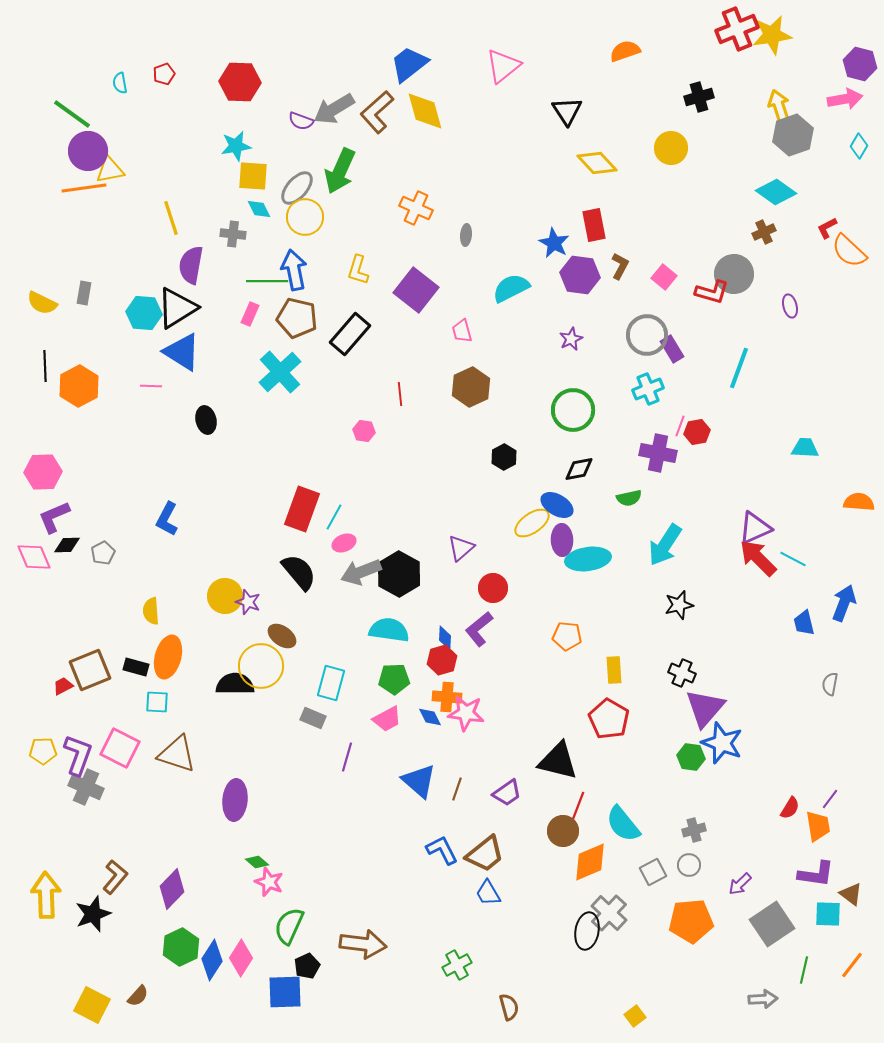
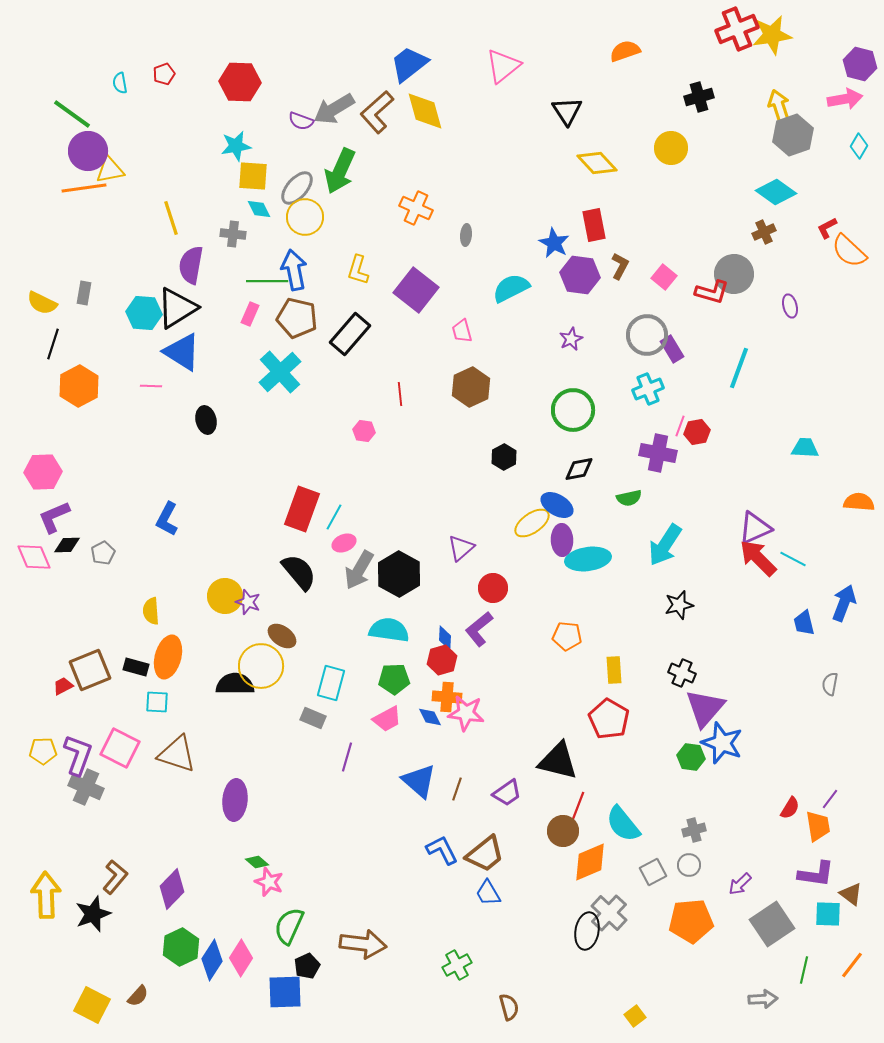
black line at (45, 366): moved 8 px right, 22 px up; rotated 20 degrees clockwise
gray arrow at (361, 572): moved 2 px left, 2 px up; rotated 39 degrees counterclockwise
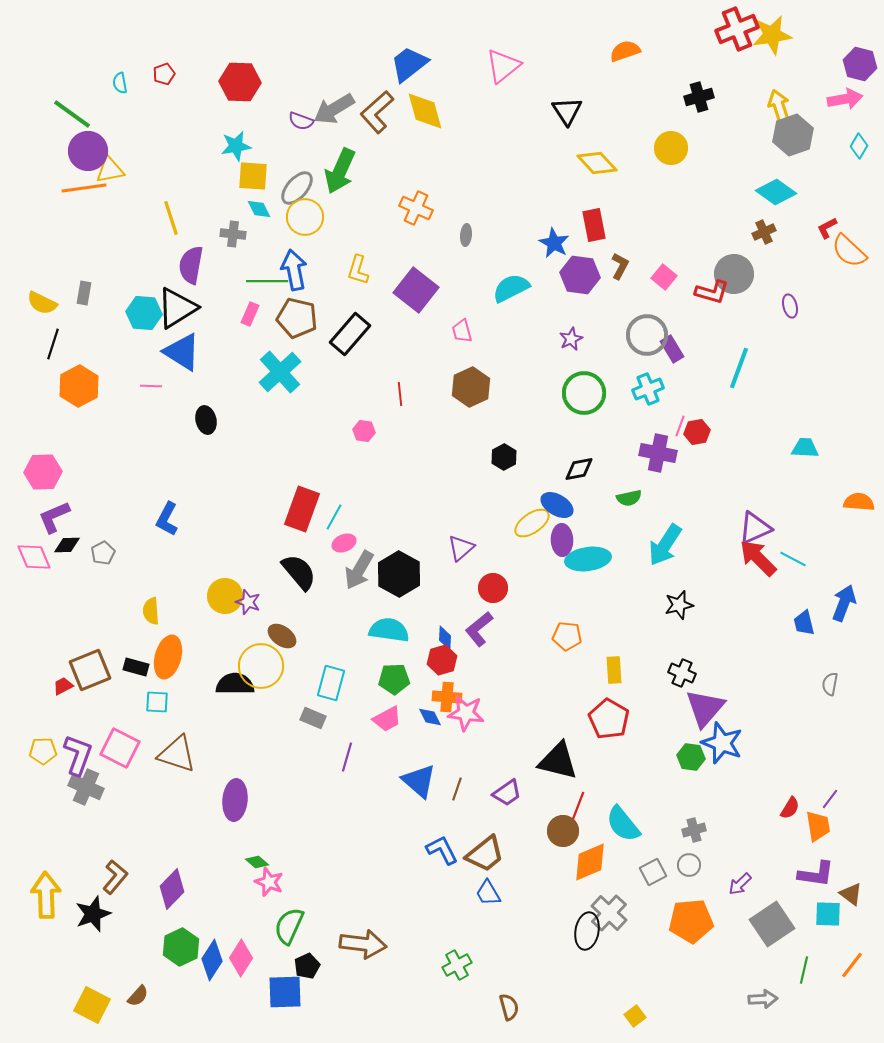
green circle at (573, 410): moved 11 px right, 17 px up
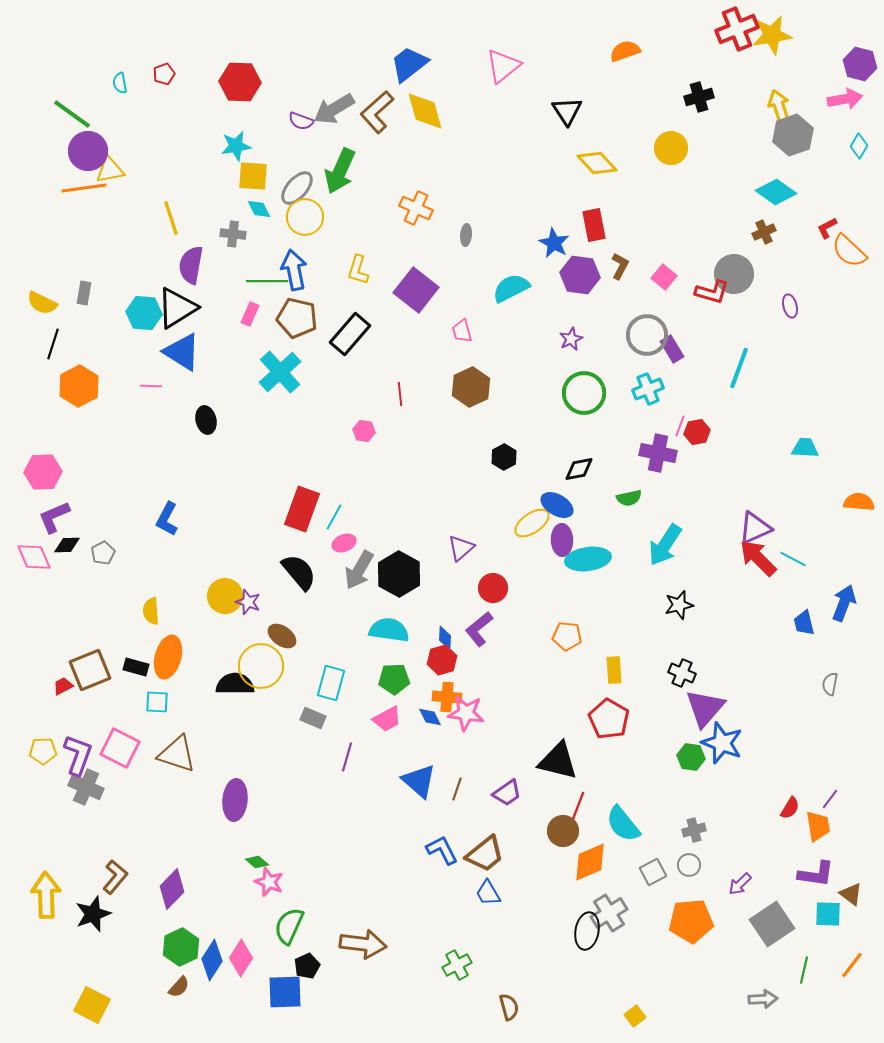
gray cross at (609, 913): rotated 15 degrees clockwise
brown semicircle at (138, 996): moved 41 px right, 9 px up
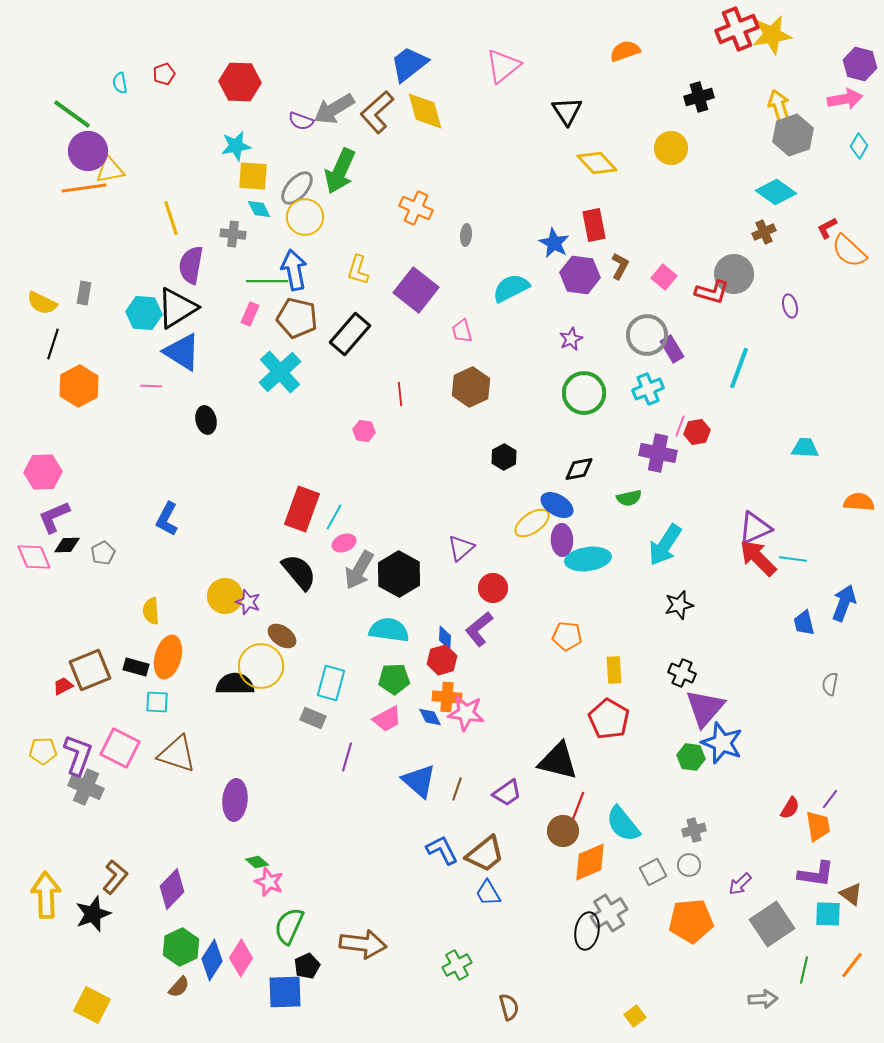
cyan line at (793, 559): rotated 20 degrees counterclockwise
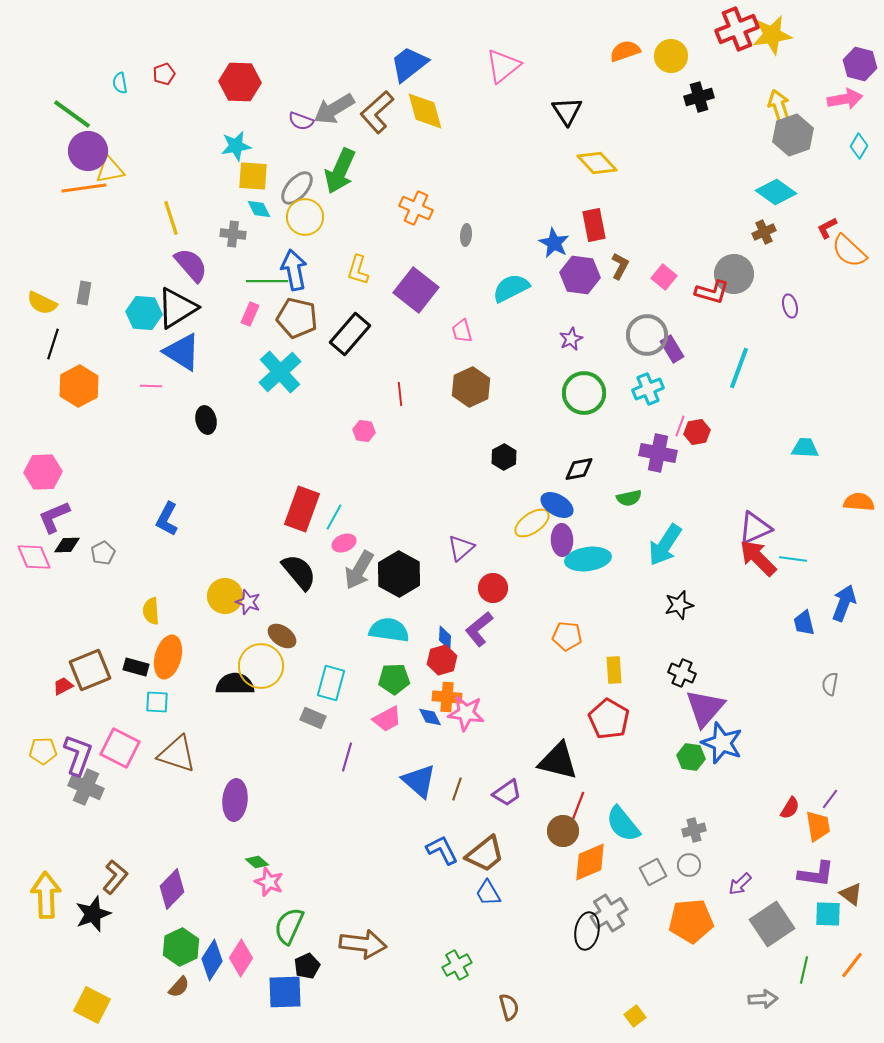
yellow circle at (671, 148): moved 92 px up
purple semicircle at (191, 265): rotated 129 degrees clockwise
